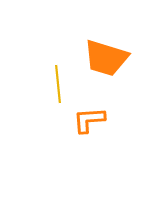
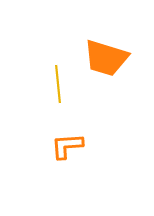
orange L-shape: moved 22 px left, 26 px down
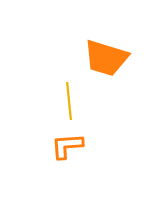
yellow line: moved 11 px right, 17 px down
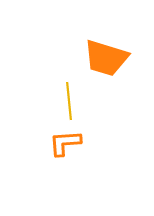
orange L-shape: moved 2 px left, 3 px up
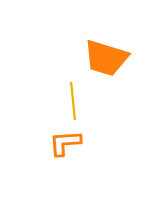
yellow line: moved 4 px right
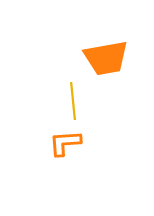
orange trapezoid: rotated 27 degrees counterclockwise
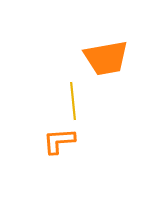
orange L-shape: moved 6 px left, 2 px up
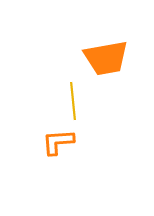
orange L-shape: moved 1 px left, 1 px down
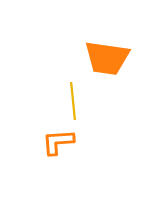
orange trapezoid: moved 1 px right; rotated 18 degrees clockwise
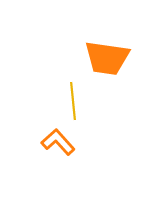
orange L-shape: rotated 52 degrees clockwise
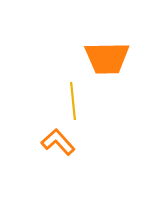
orange trapezoid: rotated 9 degrees counterclockwise
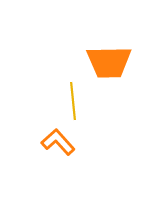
orange trapezoid: moved 2 px right, 4 px down
